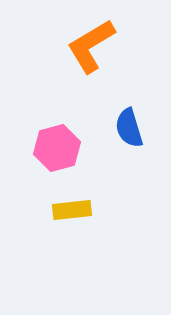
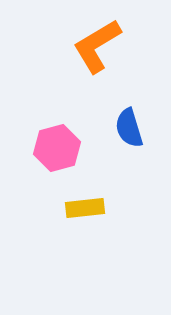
orange L-shape: moved 6 px right
yellow rectangle: moved 13 px right, 2 px up
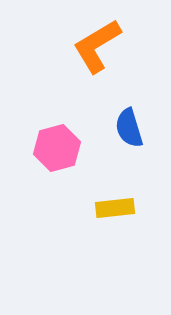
yellow rectangle: moved 30 px right
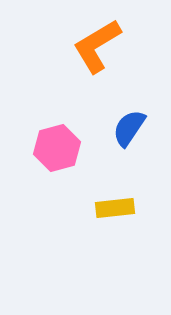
blue semicircle: rotated 51 degrees clockwise
